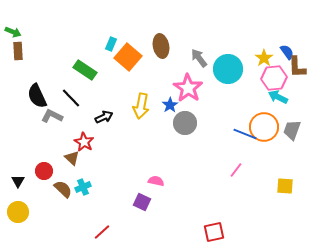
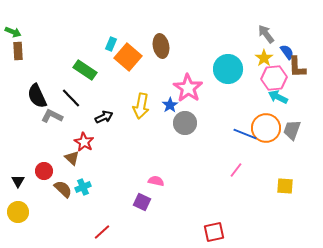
gray arrow: moved 67 px right, 24 px up
orange circle: moved 2 px right, 1 px down
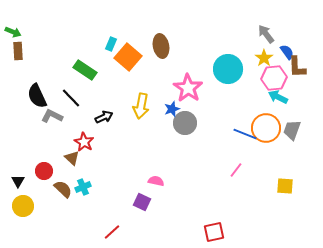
blue star: moved 2 px right, 4 px down; rotated 14 degrees clockwise
yellow circle: moved 5 px right, 6 px up
red line: moved 10 px right
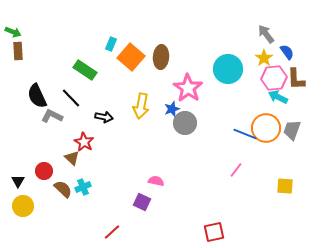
brown ellipse: moved 11 px down; rotated 15 degrees clockwise
orange square: moved 3 px right
brown L-shape: moved 1 px left, 12 px down
black arrow: rotated 36 degrees clockwise
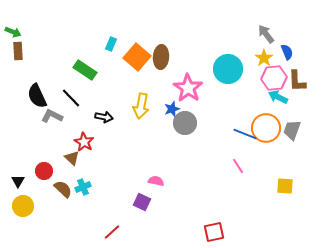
blue semicircle: rotated 14 degrees clockwise
orange square: moved 6 px right
brown L-shape: moved 1 px right, 2 px down
pink line: moved 2 px right, 4 px up; rotated 70 degrees counterclockwise
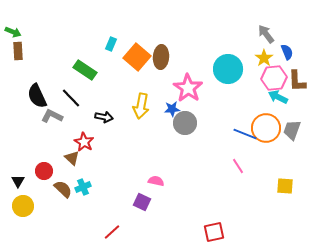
blue star: rotated 14 degrees clockwise
